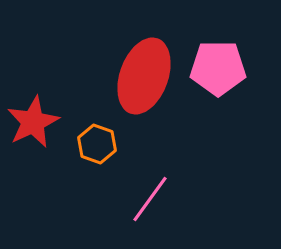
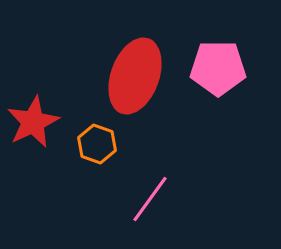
red ellipse: moved 9 px left
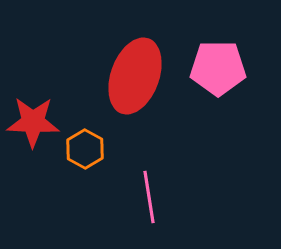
red star: rotated 28 degrees clockwise
orange hexagon: moved 12 px left, 5 px down; rotated 9 degrees clockwise
pink line: moved 1 px left, 2 px up; rotated 45 degrees counterclockwise
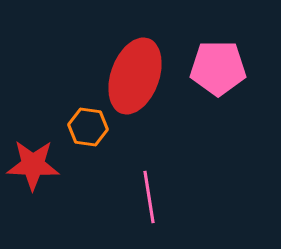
red star: moved 43 px down
orange hexagon: moved 3 px right, 22 px up; rotated 21 degrees counterclockwise
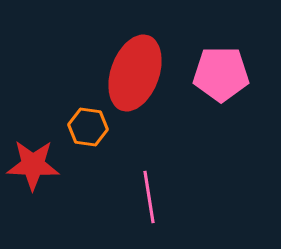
pink pentagon: moved 3 px right, 6 px down
red ellipse: moved 3 px up
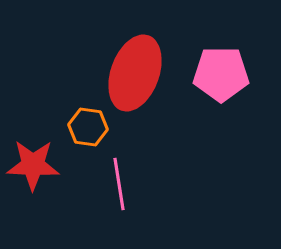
pink line: moved 30 px left, 13 px up
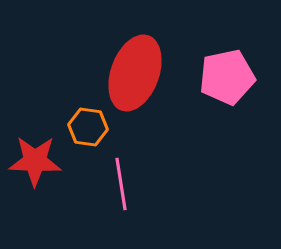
pink pentagon: moved 6 px right, 3 px down; rotated 12 degrees counterclockwise
red star: moved 2 px right, 4 px up
pink line: moved 2 px right
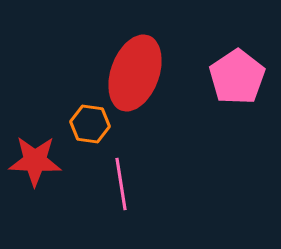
pink pentagon: moved 10 px right; rotated 22 degrees counterclockwise
orange hexagon: moved 2 px right, 3 px up
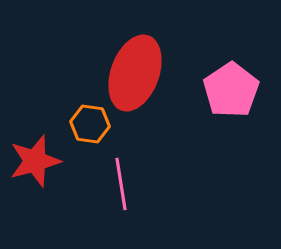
pink pentagon: moved 6 px left, 13 px down
red star: rotated 18 degrees counterclockwise
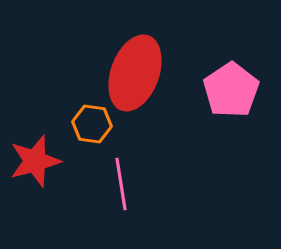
orange hexagon: moved 2 px right
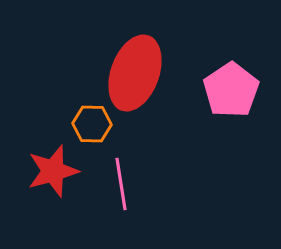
orange hexagon: rotated 6 degrees counterclockwise
red star: moved 18 px right, 10 px down
